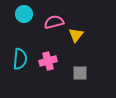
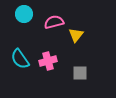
cyan semicircle: rotated 140 degrees clockwise
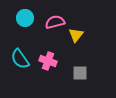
cyan circle: moved 1 px right, 4 px down
pink semicircle: moved 1 px right
pink cross: rotated 36 degrees clockwise
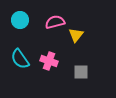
cyan circle: moved 5 px left, 2 px down
pink cross: moved 1 px right
gray square: moved 1 px right, 1 px up
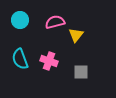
cyan semicircle: rotated 15 degrees clockwise
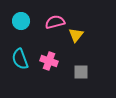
cyan circle: moved 1 px right, 1 px down
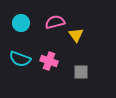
cyan circle: moved 2 px down
yellow triangle: rotated 14 degrees counterclockwise
cyan semicircle: rotated 50 degrees counterclockwise
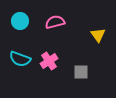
cyan circle: moved 1 px left, 2 px up
yellow triangle: moved 22 px right
pink cross: rotated 36 degrees clockwise
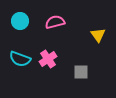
pink cross: moved 1 px left, 2 px up
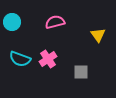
cyan circle: moved 8 px left, 1 px down
